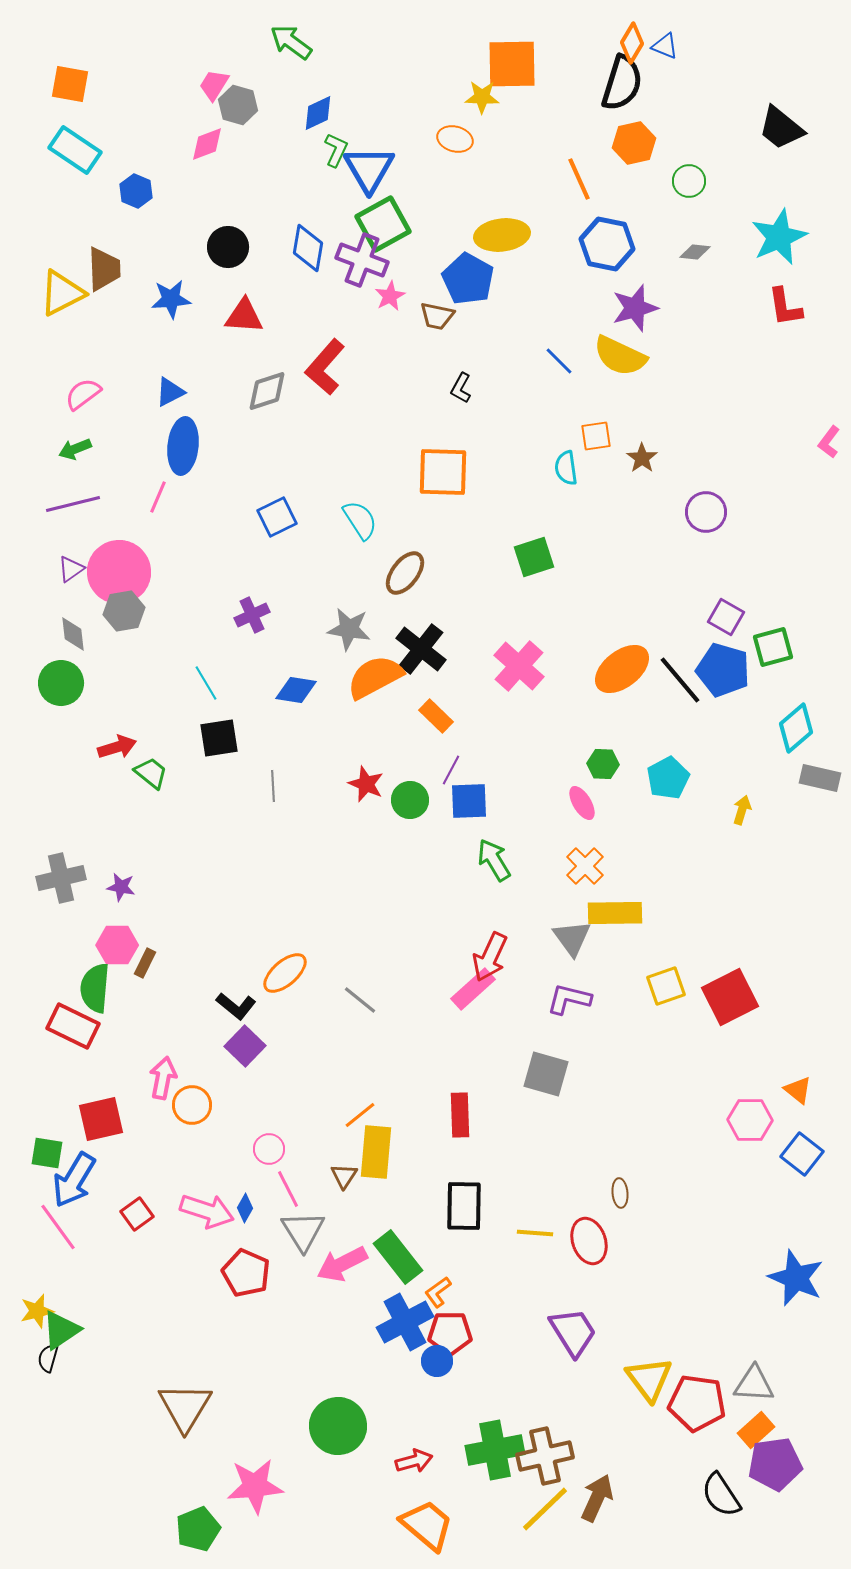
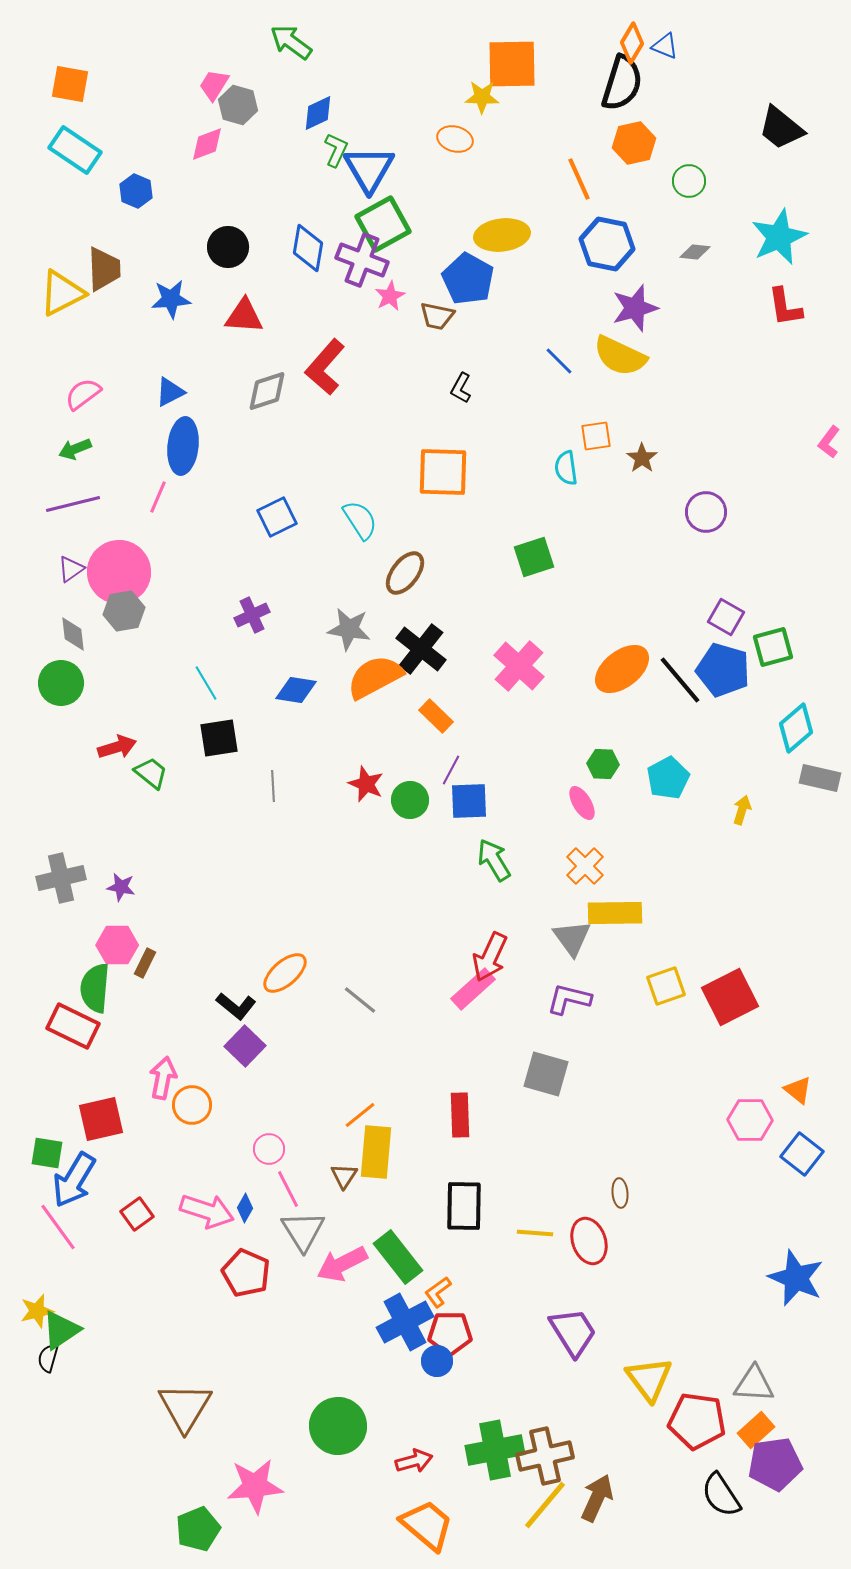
red pentagon at (697, 1403): moved 18 px down
yellow line at (545, 1509): moved 4 px up; rotated 6 degrees counterclockwise
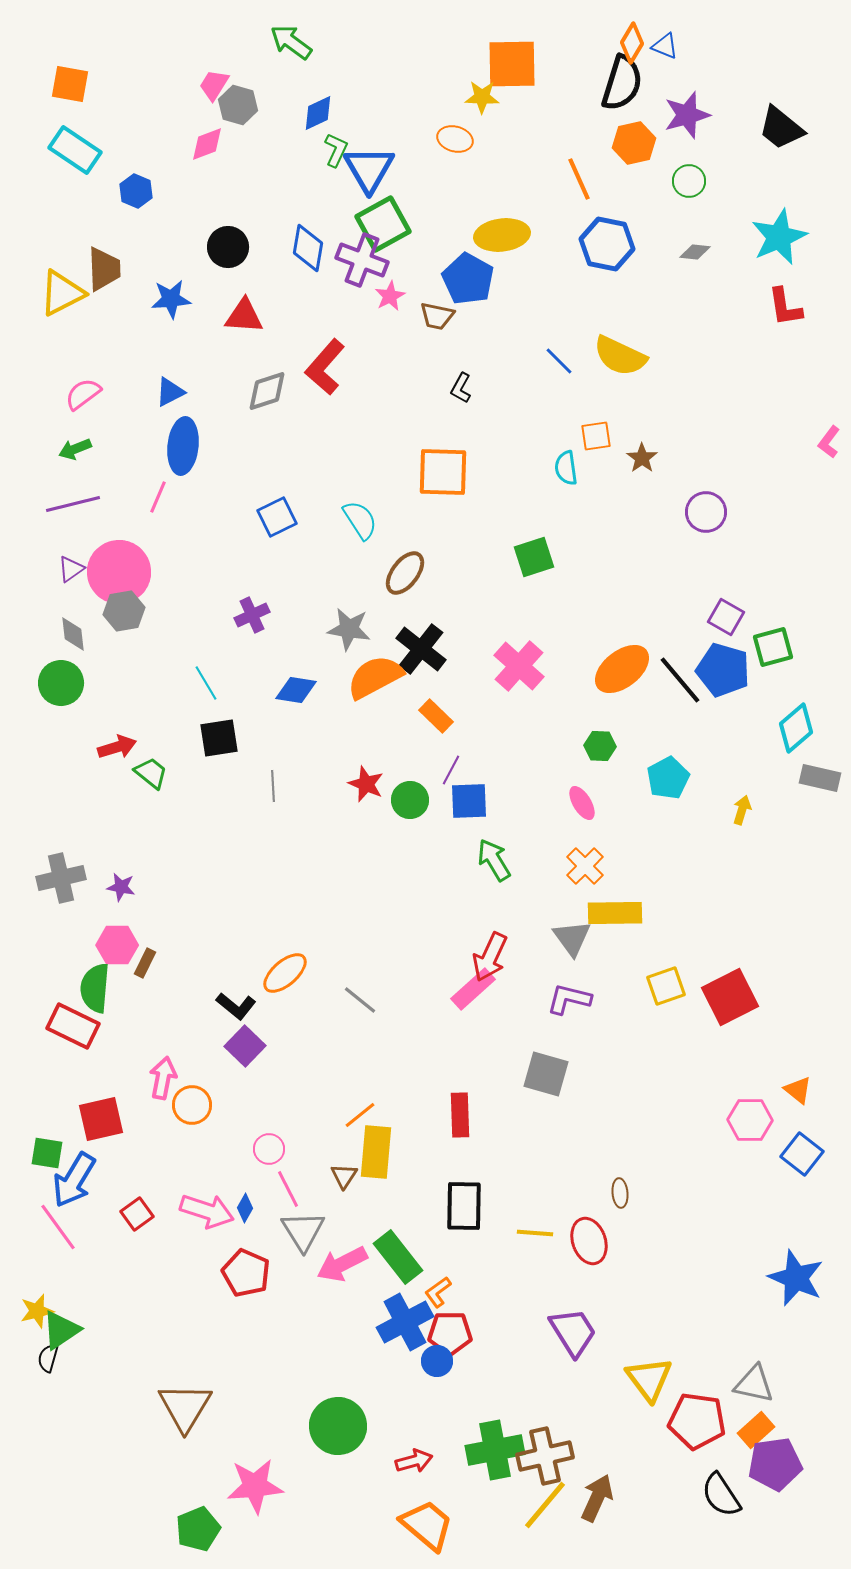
purple star at (635, 308): moved 52 px right, 193 px up
green hexagon at (603, 764): moved 3 px left, 18 px up
gray triangle at (754, 1384): rotated 9 degrees clockwise
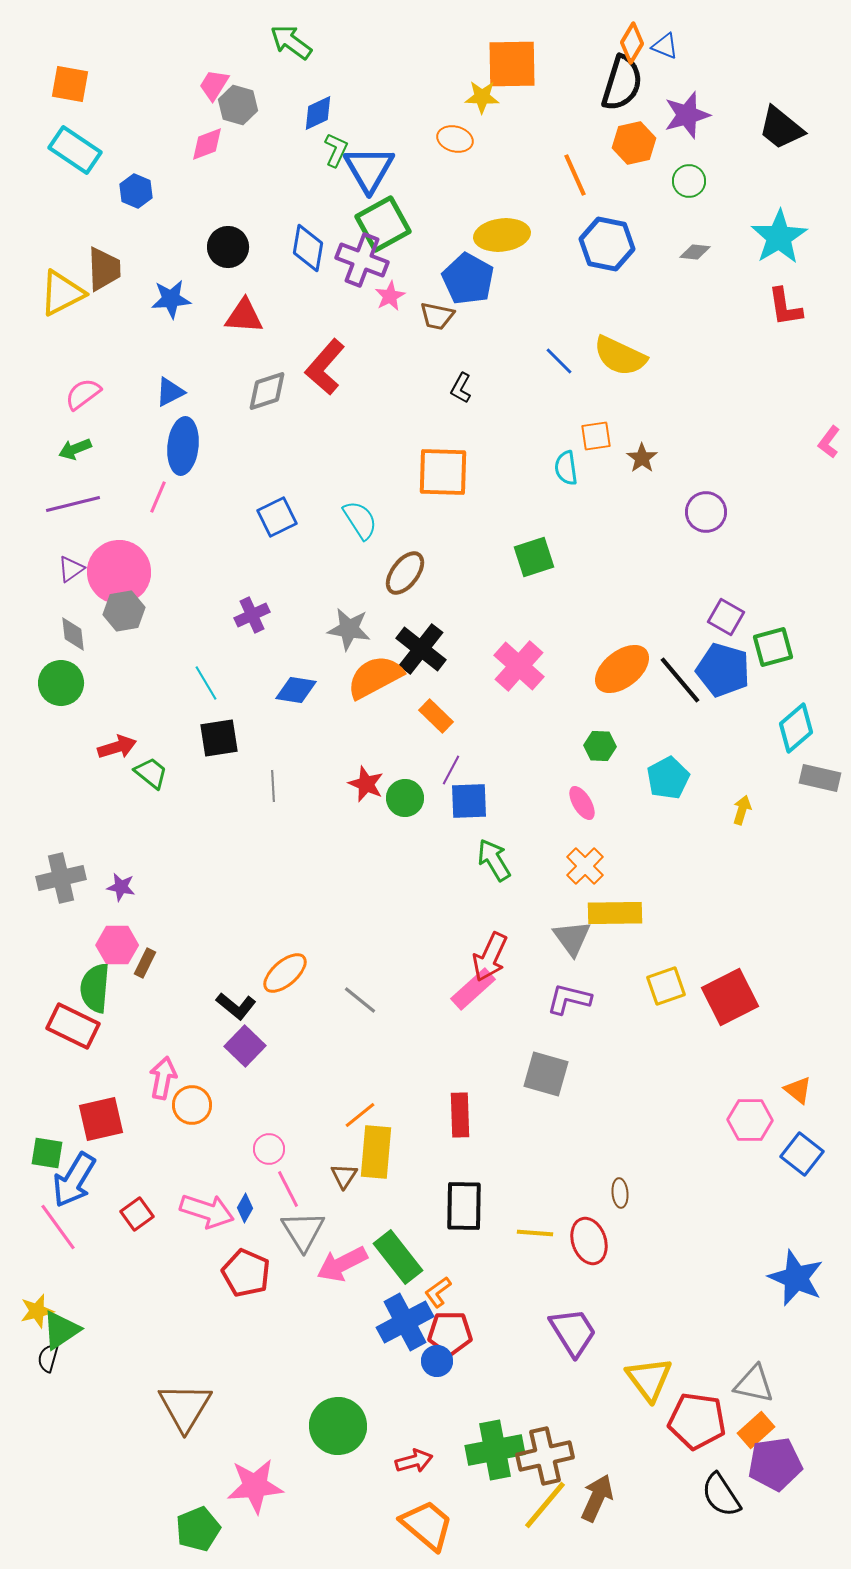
orange line at (579, 179): moved 4 px left, 4 px up
cyan star at (779, 237): rotated 8 degrees counterclockwise
green circle at (410, 800): moved 5 px left, 2 px up
